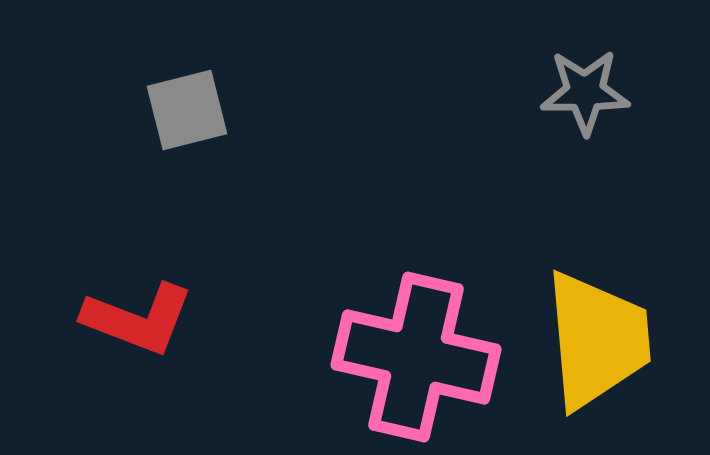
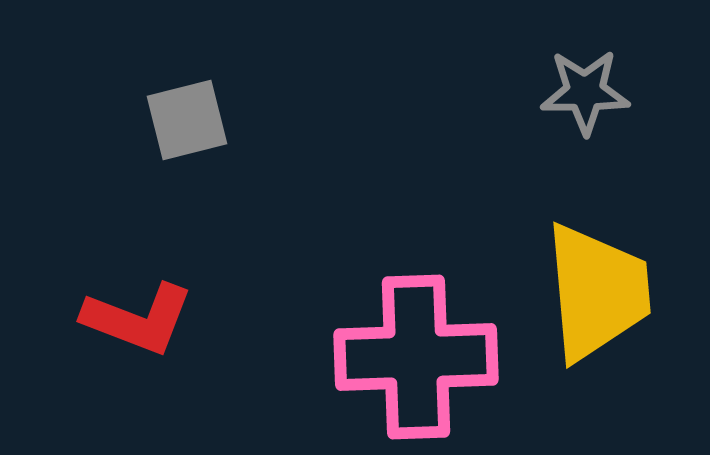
gray square: moved 10 px down
yellow trapezoid: moved 48 px up
pink cross: rotated 15 degrees counterclockwise
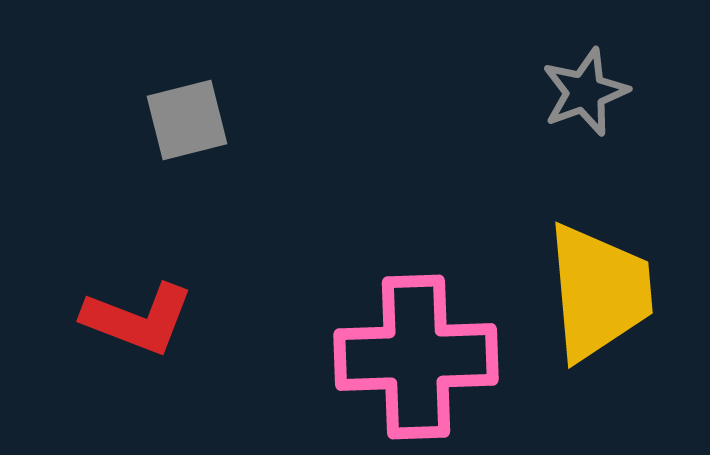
gray star: rotated 20 degrees counterclockwise
yellow trapezoid: moved 2 px right
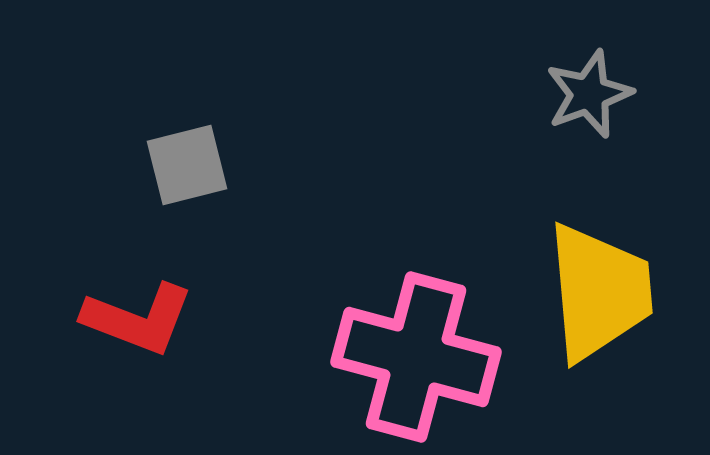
gray star: moved 4 px right, 2 px down
gray square: moved 45 px down
pink cross: rotated 17 degrees clockwise
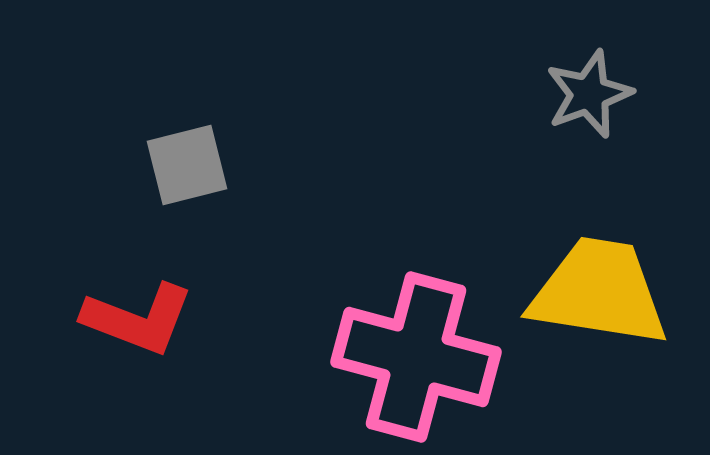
yellow trapezoid: rotated 76 degrees counterclockwise
